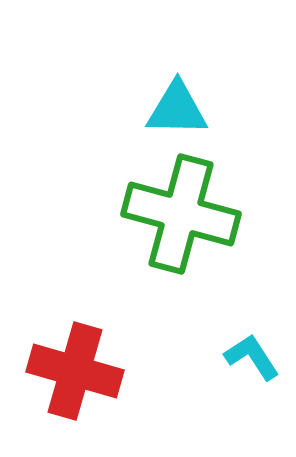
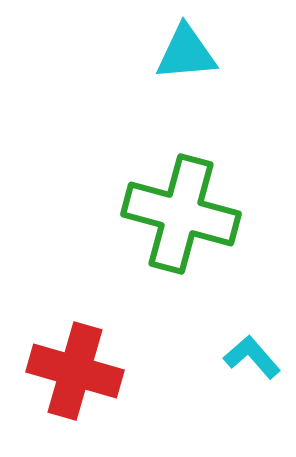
cyan triangle: moved 9 px right, 56 px up; rotated 6 degrees counterclockwise
cyan L-shape: rotated 8 degrees counterclockwise
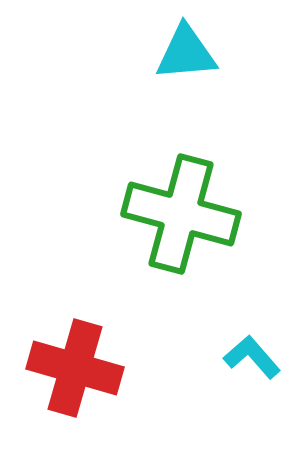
red cross: moved 3 px up
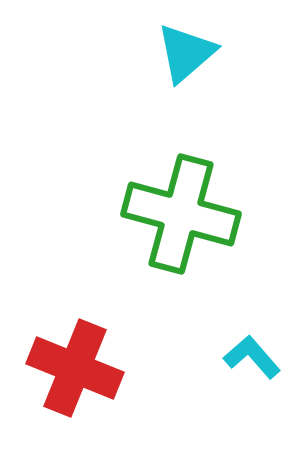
cyan triangle: rotated 36 degrees counterclockwise
red cross: rotated 6 degrees clockwise
